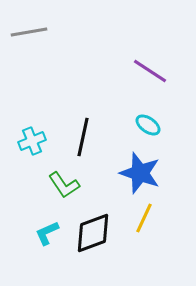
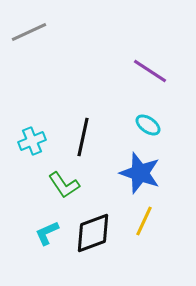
gray line: rotated 15 degrees counterclockwise
yellow line: moved 3 px down
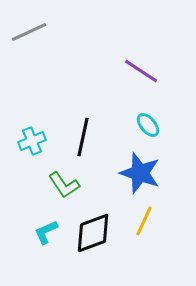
purple line: moved 9 px left
cyan ellipse: rotated 15 degrees clockwise
cyan L-shape: moved 1 px left, 1 px up
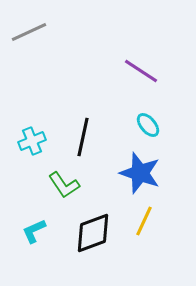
cyan L-shape: moved 12 px left, 1 px up
